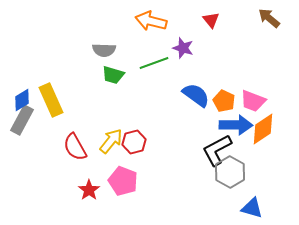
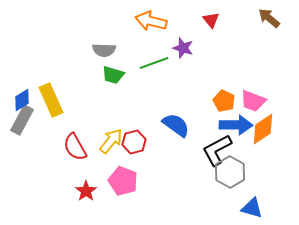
blue semicircle: moved 20 px left, 30 px down
red star: moved 3 px left, 1 px down
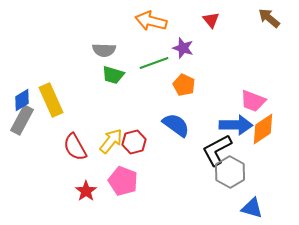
orange pentagon: moved 40 px left, 16 px up
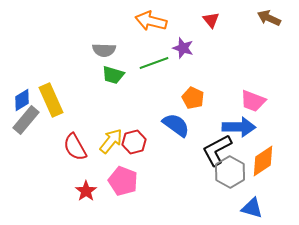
brown arrow: rotated 15 degrees counterclockwise
orange pentagon: moved 9 px right, 13 px down
gray rectangle: moved 4 px right; rotated 12 degrees clockwise
blue arrow: moved 3 px right, 2 px down
orange diamond: moved 32 px down
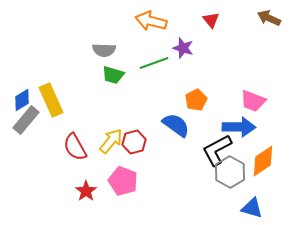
orange pentagon: moved 3 px right, 2 px down; rotated 20 degrees clockwise
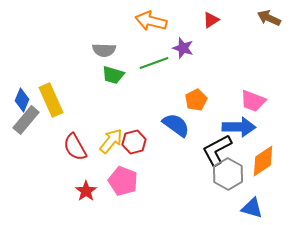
red triangle: rotated 36 degrees clockwise
blue diamond: rotated 35 degrees counterclockwise
gray hexagon: moved 2 px left, 2 px down
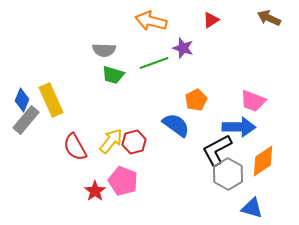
red star: moved 9 px right
